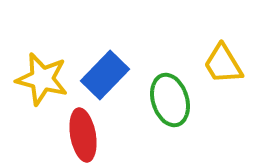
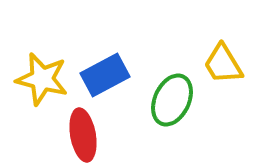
blue rectangle: rotated 18 degrees clockwise
green ellipse: moved 2 px right; rotated 42 degrees clockwise
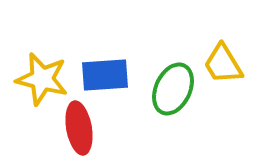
blue rectangle: rotated 24 degrees clockwise
green ellipse: moved 1 px right, 11 px up
red ellipse: moved 4 px left, 7 px up
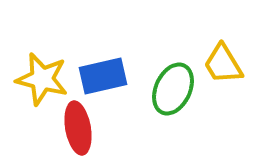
blue rectangle: moved 2 px left, 1 px down; rotated 9 degrees counterclockwise
red ellipse: moved 1 px left
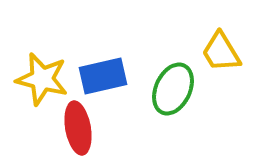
yellow trapezoid: moved 2 px left, 12 px up
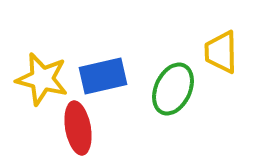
yellow trapezoid: rotated 30 degrees clockwise
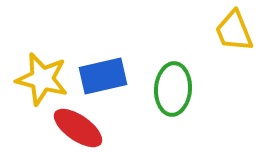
yellow trapezoid: moved 13 px right, 21 px up; rotated 21 degrees counterclockwise
green ellipse: rotated 21 degrees counterclockwise
red ellipse: rotated 45 degrees counterclockwise
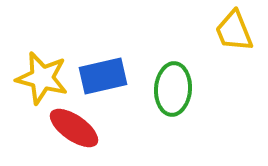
yellow star: moved 1 px up
red ellipse: moved 4 px left
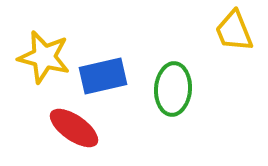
yellow star: moved 2 px right, 21 px up
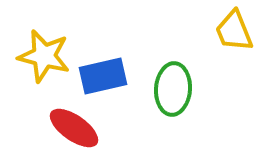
yellow star: moved 1 px up
